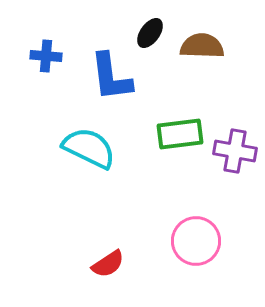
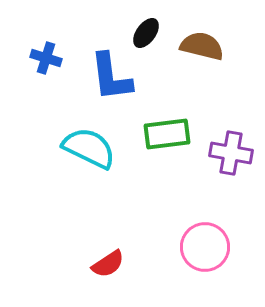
black ellipse: moved 4 px left
brown semicircle: rotated 12 degrees clockwise
blue cross: moved 2 px down; rotated 12 degrees clockwise
green rectangle: moved 13 px left
purple cross: moved 4 px left, 2 px down
pink circle: moved 9 px right, 6 px down
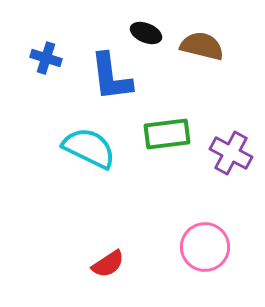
black ellipse: rotated 76 degrees clockwise
purple cross: rotated 18 degrees clockwise
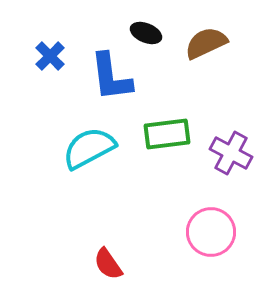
brown semicircle: moved 4 px right, 3 px up; rotated 39 degrees counterclockwise
blue cross: moved 4 px right, 2 px up; rotated 28 degrees clockwise
cyan semicircle: rotated 54 degrees counterclockwise
pink circle: moved 6 px right, 15 px up
red semicircle: rotated 88 degrees clockwise
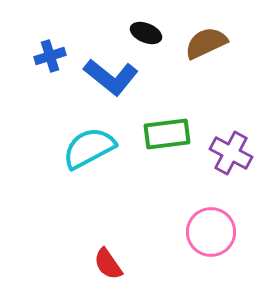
blue cross: rotated 28 degrees clockwise
blue L-shape: rotated 44 degrees counterclockwise
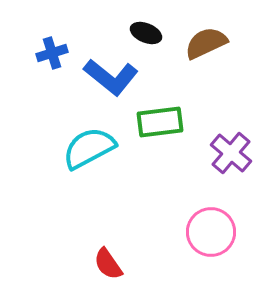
blue cross: moved 2 px right, 3 px up
green rectangle: moved 7 px left, 12 px up
purple cross: rotated 12 degrees clockwise
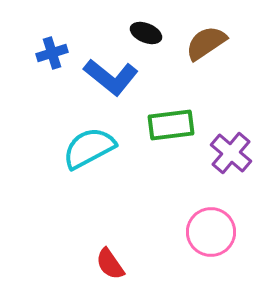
brown semicircle: rotated 9 degrees counterclockwise
green rectangle: moved 11 px right, 3 px down
red semicircle: moved 2 px right
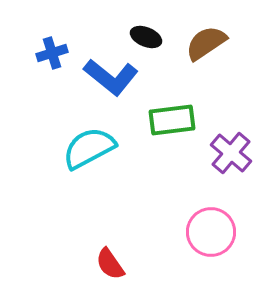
black ellipse: moved 4 px down
green rectangle: moved 1 px right, 5 px up
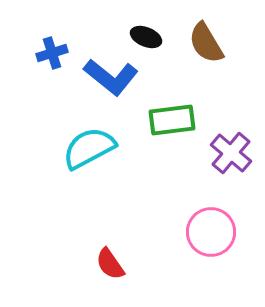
brown semicircle: rotated 87 degrees counterclockwise
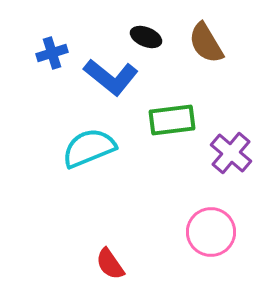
cyan semicircle: rotated 6 degrees clockwise
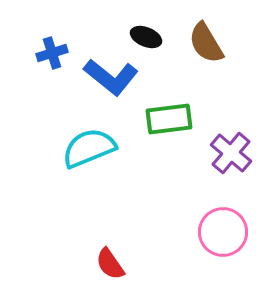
green rectangle: moved 3 px left, 1 px up
pink circle: moved 12 px right
